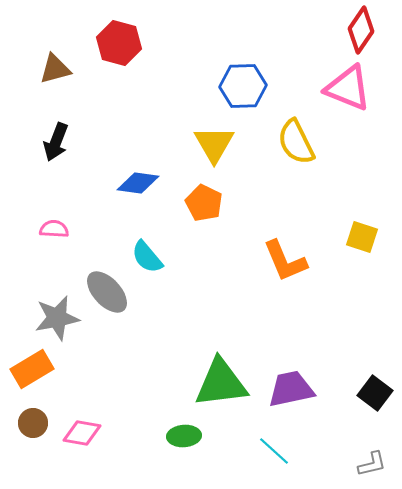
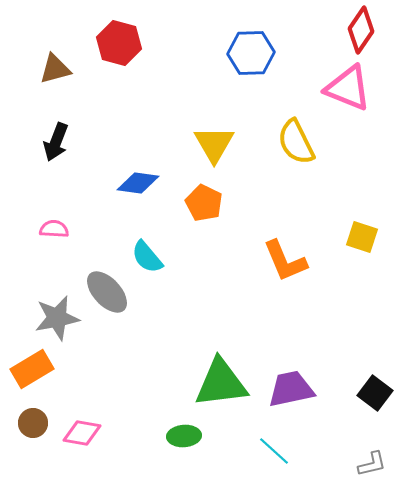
blue hexagon: moved 8 px right, 33 px up
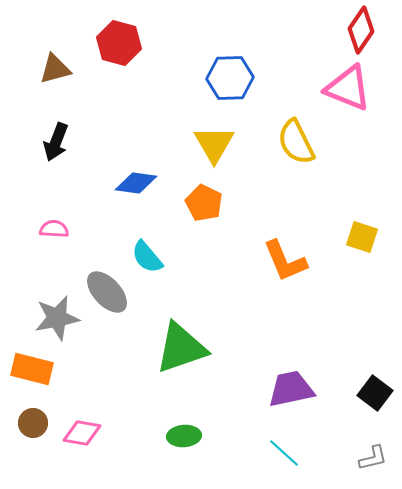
blue hexagon: moved 21 px left, 25 px down
blue diamond: moved 2 px left
orange rectangle: rotated 45 degrees clockwise
green triangle: moved 40 px left, 35 px up; rotated 12 degrees counterclockwise
cyan line: moved 10 px right, 2 px down
gray L-shape: moved 1 px right, 6 px up
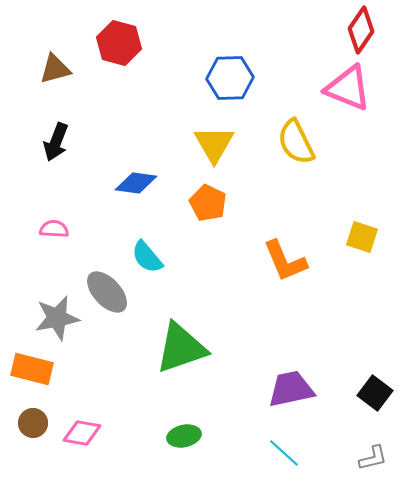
orange pentagon: moved 4 px right
green ellipse: rotated 8 degrees counterclockwise
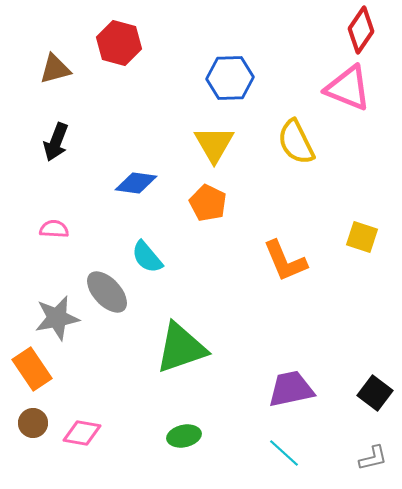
orange rectangle: rotated 42 degrees clockwise
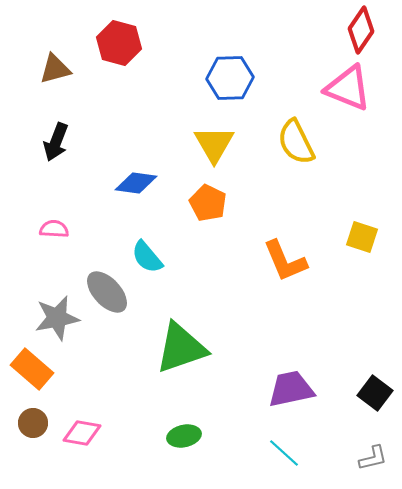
orange rectangle: rotated 15 degrees counterclockwise
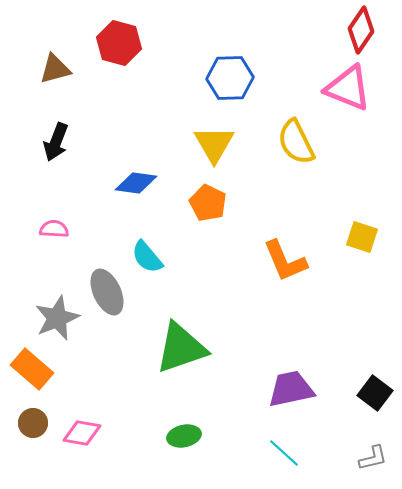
gray ellipse: rotated 18 degrees clockwise
gray star: rotated 12 degrees counterclockwise
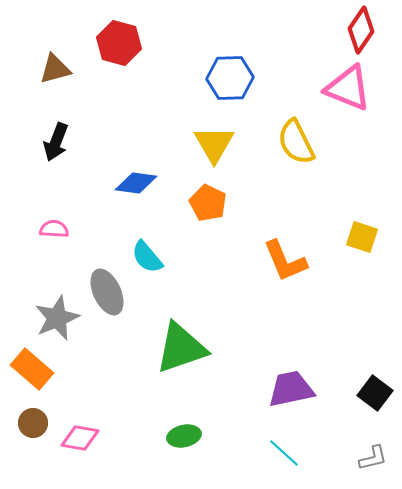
pink diamond: moved 2 px left, 5 px down
